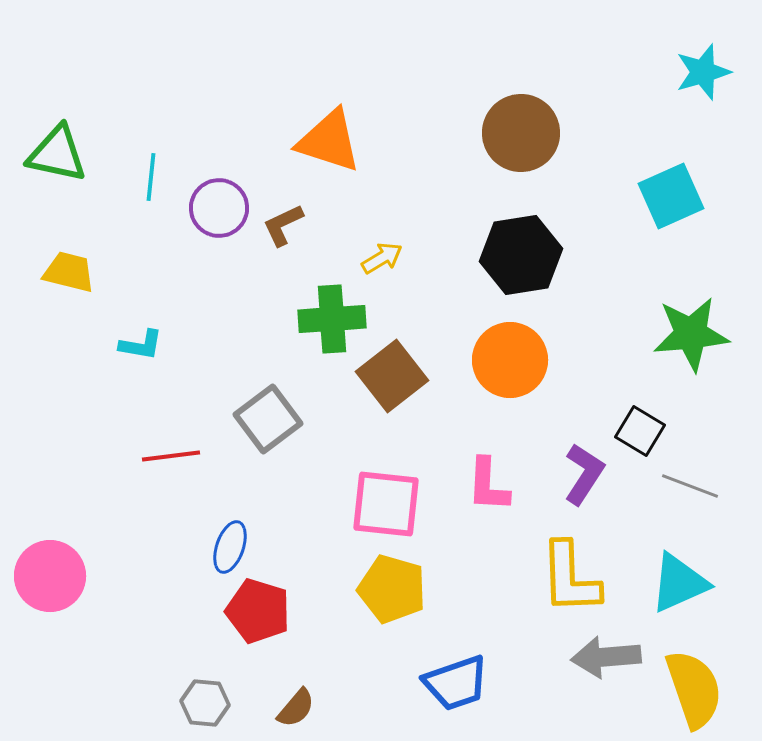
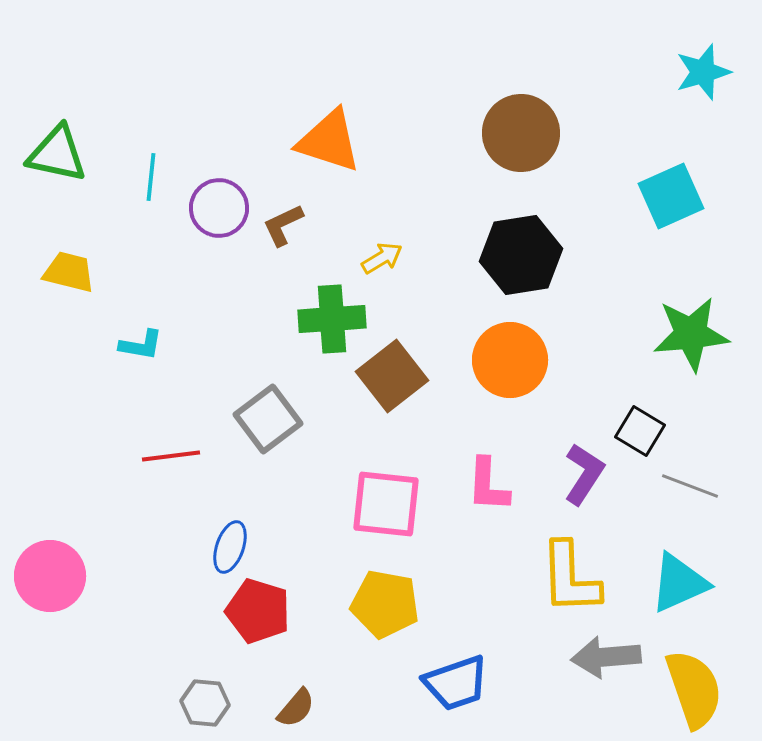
yellow pentagon: moved 7 px left, 15 px down; rotated 6 degrees counterclockwise
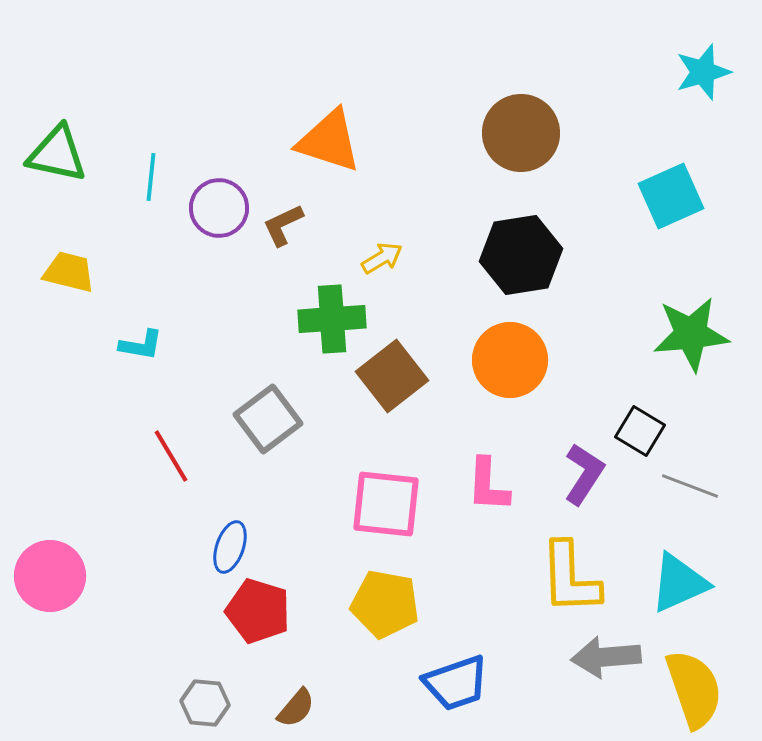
red line: rotated 66 degrees clockwise
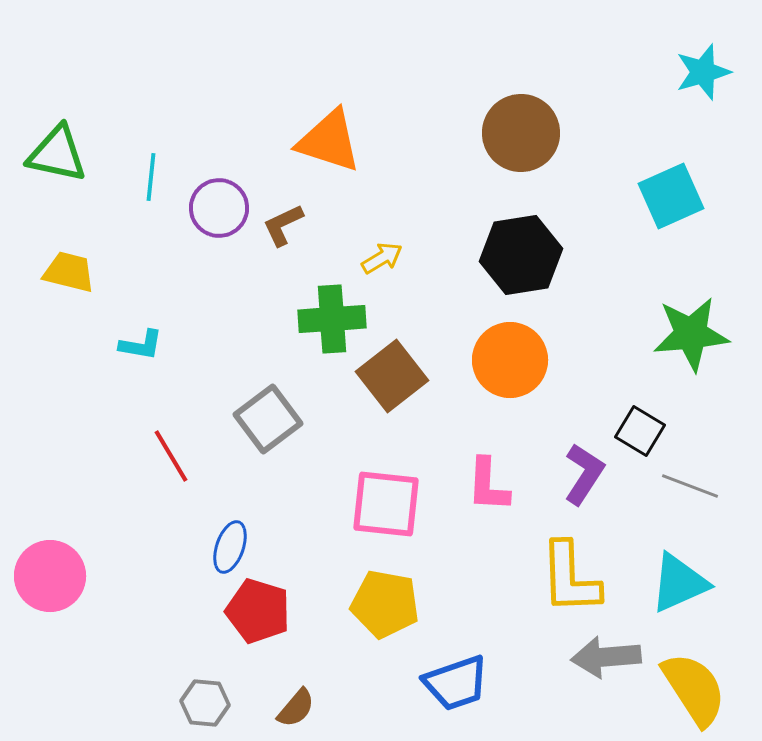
yellow semicircle: rotated 14 degrees counterclockwise
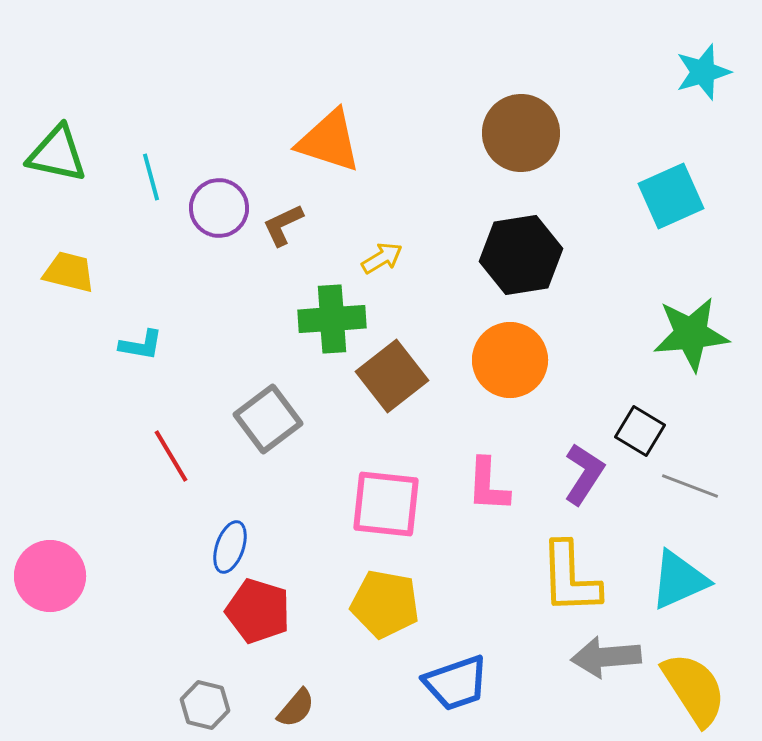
cyan line: rotated 21 degrees counterclockwise
cyan triangle: moved 3 px up
gray hexagon: moved 2 px down; rotated 9 degrees clockwise
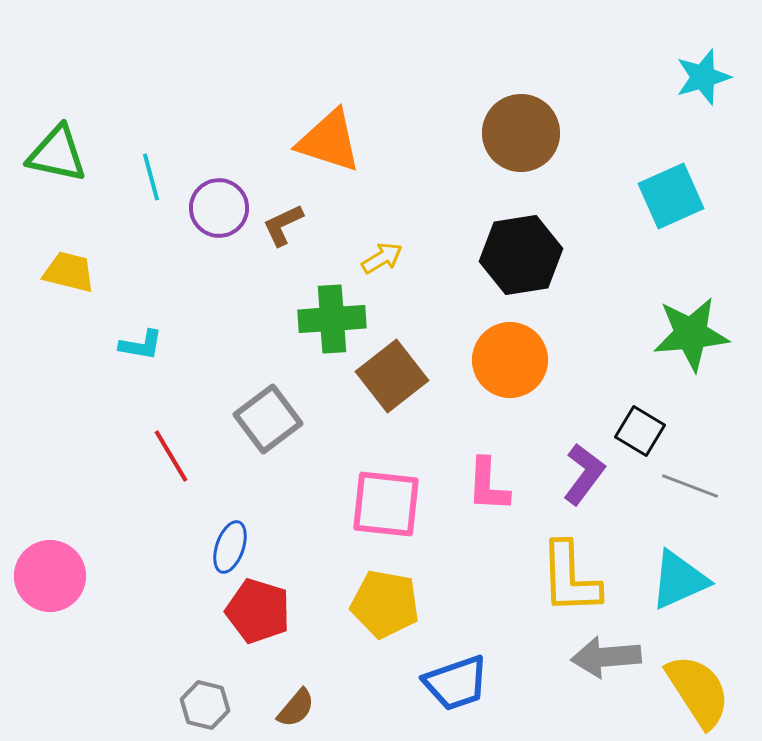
cyan star: moved 5 px down
purple L-shape: rotated 4 degrees clockwise
yellow semicircle: moved 4 px right, 2 px down
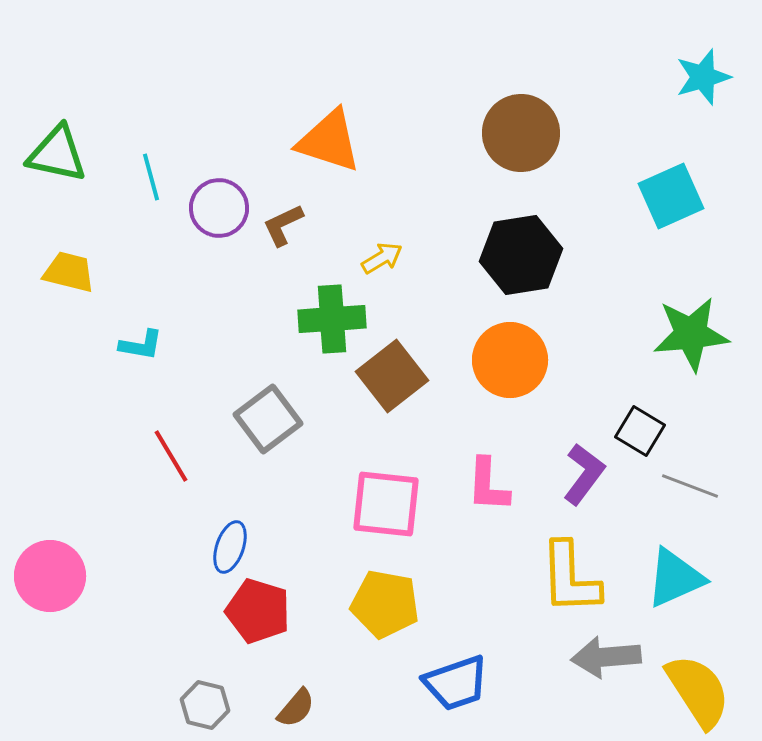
cyan triangle: moved 4 px left, 2 px up
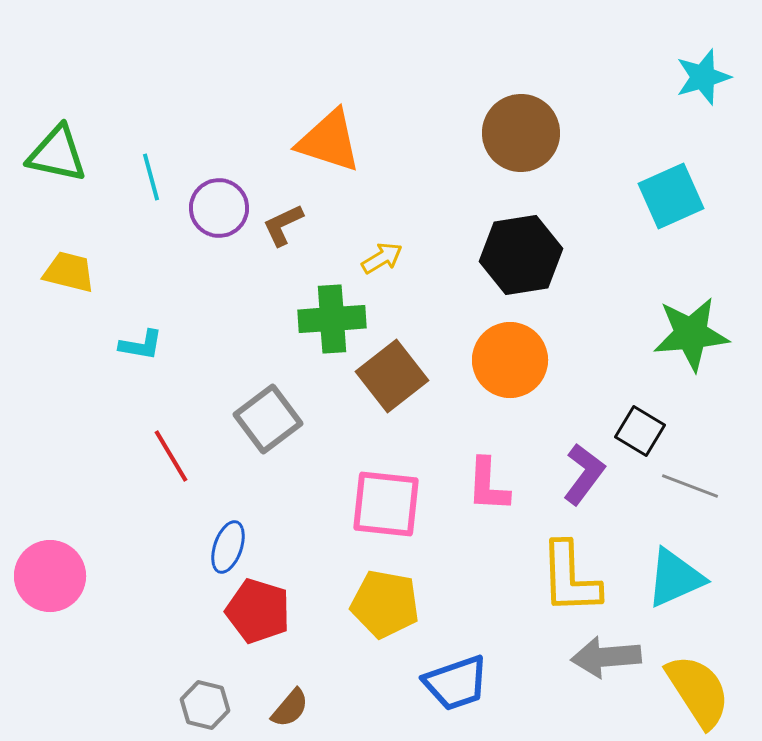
blue ellipse: moved 2 px left
brown semicircle: moved 6 px left
